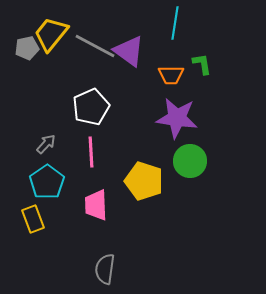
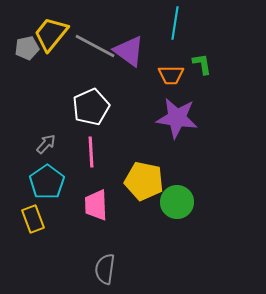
green circle: moved 13 px left, 41 px down
yellow pentagon: rotated 6 degrees counterclockwise
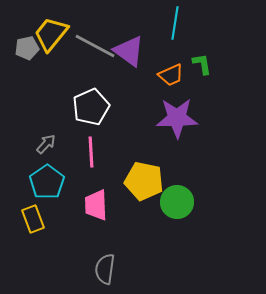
orange trapezoid: rotated 24 degrees counterclockwise
purple star: rotated 9 degrees counterclockwise
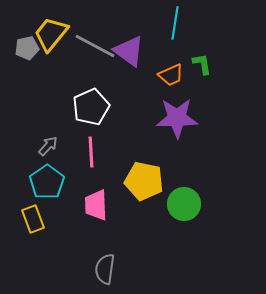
gray arrow: moved 2 px right, 2 px down
green circle: moved 7 px right, 2 px down
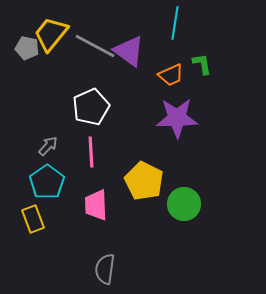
gray pentagon: rotated 25 degrees clockwise
yellow pentagon: rotated 15 degrees clockwise
